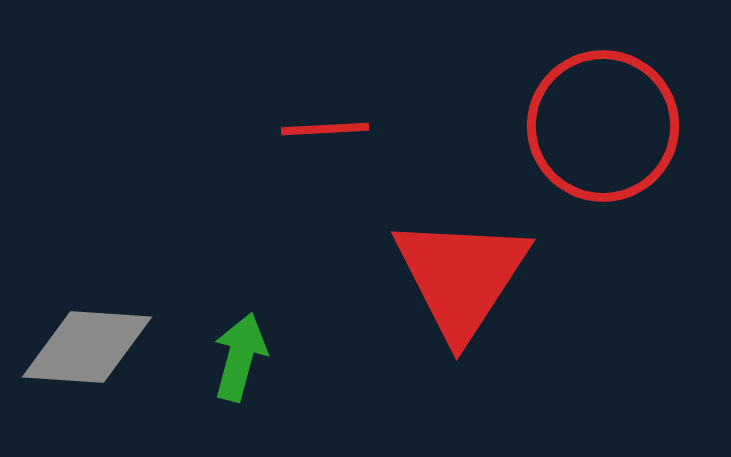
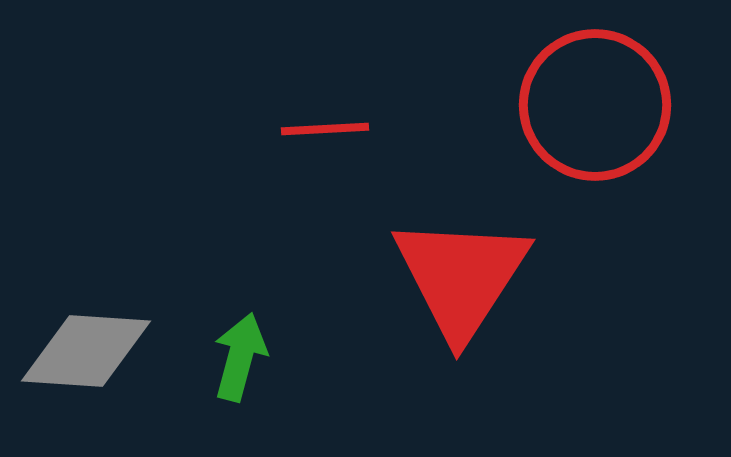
red circle: moved 8 px left, 21 px up
gray diamond: moved 1 px left, 4 px down
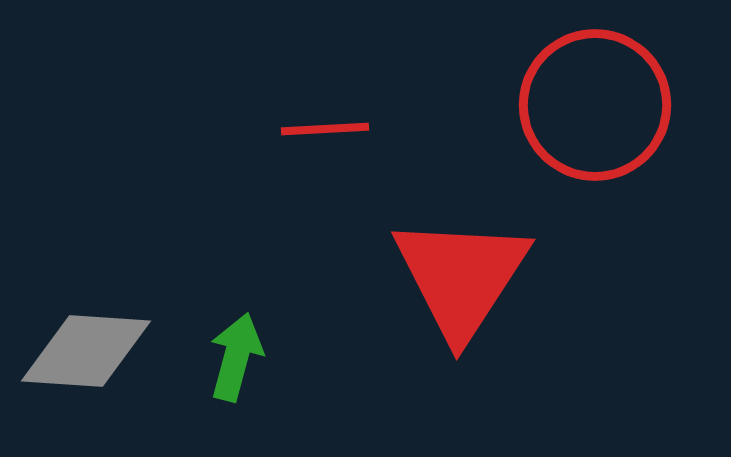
green arrow: moved 4 px left
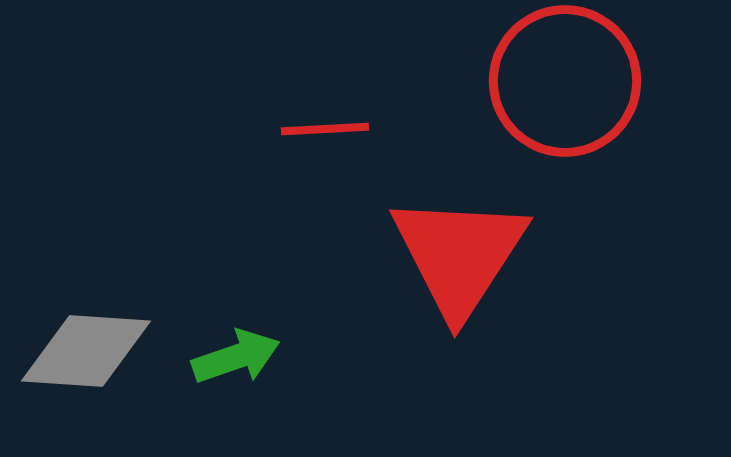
red circle: moved 30 px left, 24 px up
red triangle: moved 2 px left, 22 px up
green arrow: rotated 56 degrees clockwise
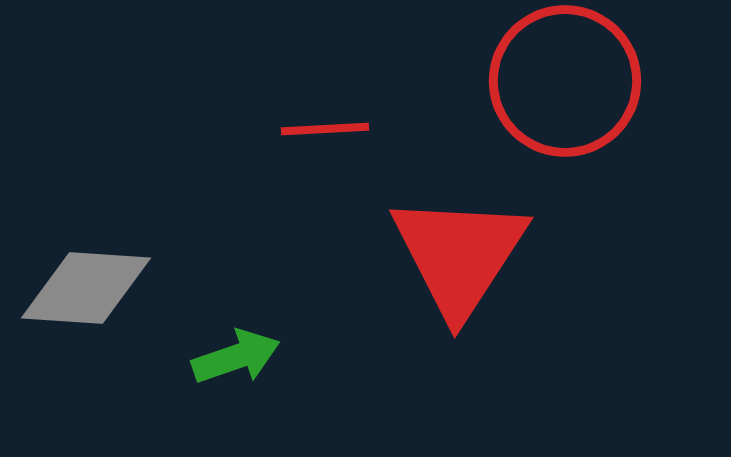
gray diamond: moved 63 px up
